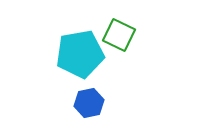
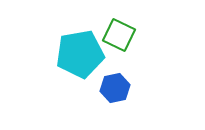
blue hexagon: moved 26 px right, 15 px up
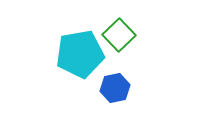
green square: rotated 20 degrees clockwise
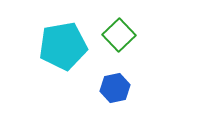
cyan pentagon: moved 17 px left, 8 px up
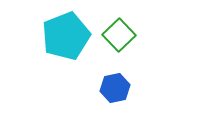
cyan pentagon: moved 3 px right, 10 px up; rotated 12 degrees counterclockwise
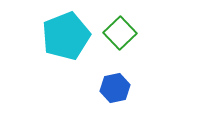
green square: moved 1 px right, 2 px up
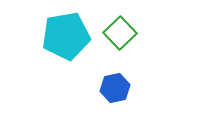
cyan pentagon: rotated 12 degrees clockwise
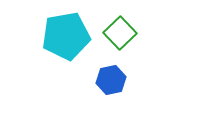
blue hexagon: moved 4 px left, 8 px up
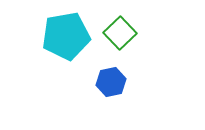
blue hexagon: moved 2 px down
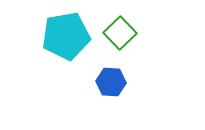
blue hexagon: rotated 16 degrees clockwise
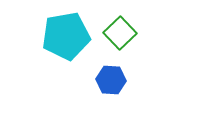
blue hexagon: moved 2 px up
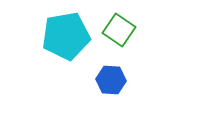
green square: moved 1 px left, 3 px up; rotated 12 degrees counterclockwise
